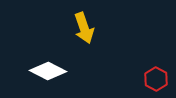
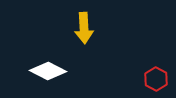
yellow arrow: rotated 16 degrees clockwise
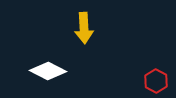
red hexagon: moved 2 px down
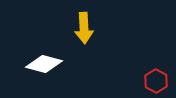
white diamond: moved 4 px left, 7 px up; rotated 12 degrees counterclockwise
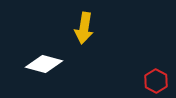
yellow arrow: rotated 12 degrees clockwise
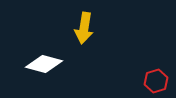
red hexagon: rotated 15 degrees clockwise
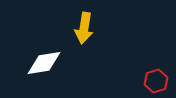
white diamond: moved 1 px up; rotated 24 degrees counterclockwise
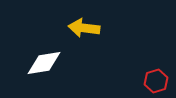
yellow arrow: rotated 88 degrees clockwise
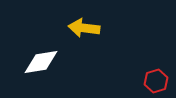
white diamond: moved 3 px left, 1 px up
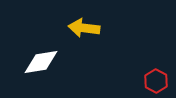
red hexagon: rotated 15 degrees counterclockwise
